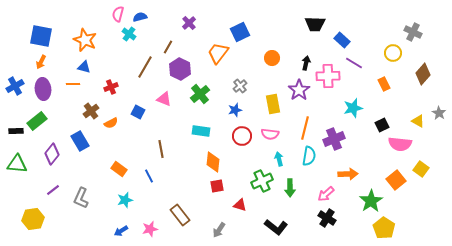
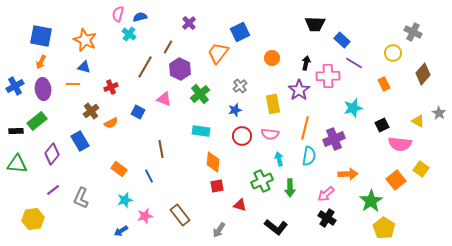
pink star at (150, 229): moved 5 px left, 13 px up
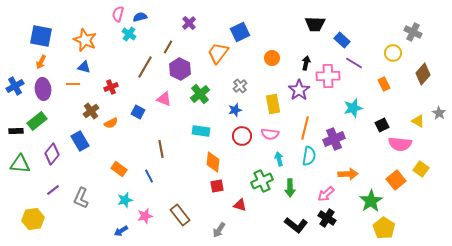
green triangle at (17, 164): moved 3 px right
black L-shape at (276, 227): moved 20 px right, 2 px up
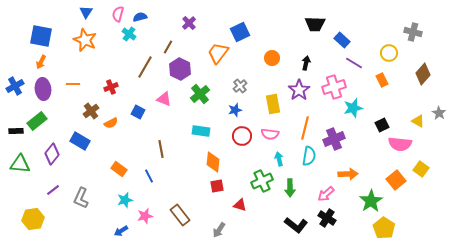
gray cross at (413, 32): rotated 12 degrees counterclockwise
yellow circle at (393, 53): moved 4 px left
blue triangle at (84, 67): moved 2 px right, 55 px up; rotated 48 degrees clockwise
pink cross at (328, 76): moved 6 px right, 11 px down; rotated 15 degrees counterclockwise
orange rectangle at (384, 84): moved 2 px left, 4 px up
blue rectangle at (80, 141): rotated 30 degrees counterclockwise
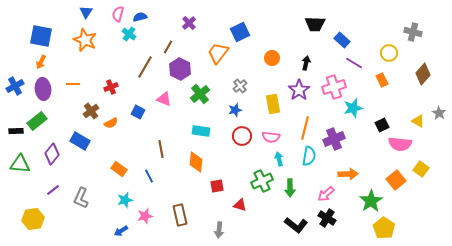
pink semicircle at (270, 134): moved 1 px right, 3 px down
orange diamond at (213, 162): moved 17 px left
brown rectangle at (180, 215): rotated 25 degrees clockwise
gray arrow at (219, 230): rotated 28 degrees counterclockwise
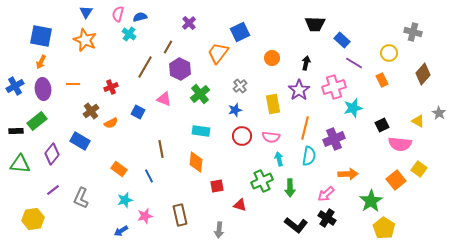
yellow square at (421, 169): moved 2 px left
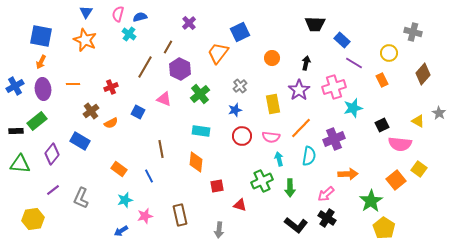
orange line at (305, 128): moved 4 px left; rotated 30 degrees clockwise
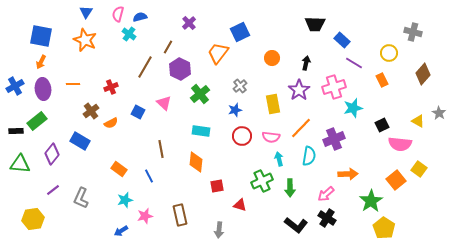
pink triangle at (164, 99): moved 4 px down; rotated 21 degrees clockwise
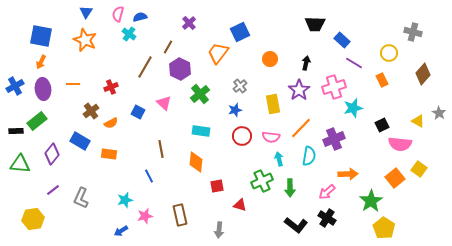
orange circle at (272, 58): moved 2 px left, 1 px down
orange rectangle at (119, 169): moved 10 px left, 15 px up; rotated 28 degrees counterclockwise
orange square at (396, 180): moved 1 px left, 2 px up
pink arrow at (326, 194): moved 1 px right, 2 px up
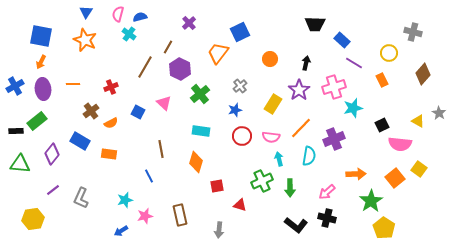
yellow rectangle at (273, 104): rotated 42 degrees clockwise
orange diamond at (196, 162): rotated 10 degrees clockwise
orange arrow at (348, 174): moved 8 px right
black cross at (327, 218): rotated 18 degrees counterclockwise
